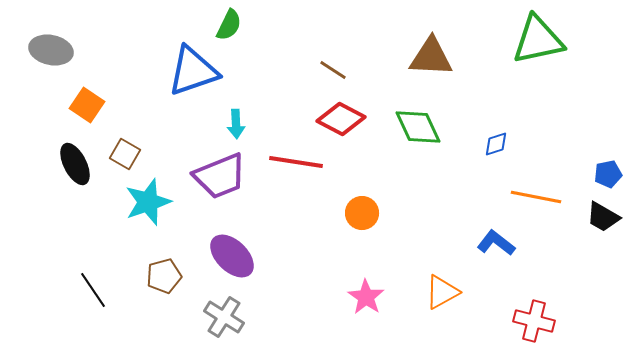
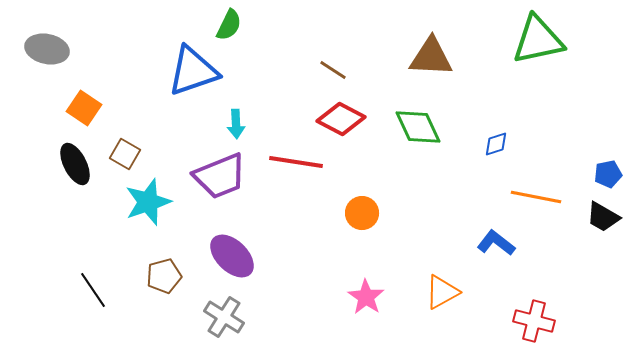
gray ellipse: moved 4 px left, 1 px up
orange square: moved 3 px left, 3 px down
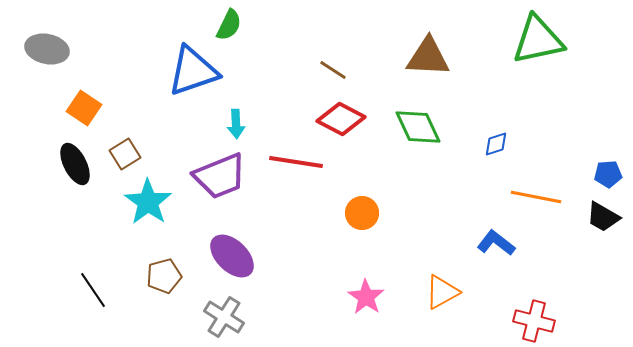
brown triangle: moved 3 px left
brown square: rotated 28 degrees clockwise
blue pentagon: rotated 8 degrees clockwise
cyan star: rotated 18 degrees counterclockwise
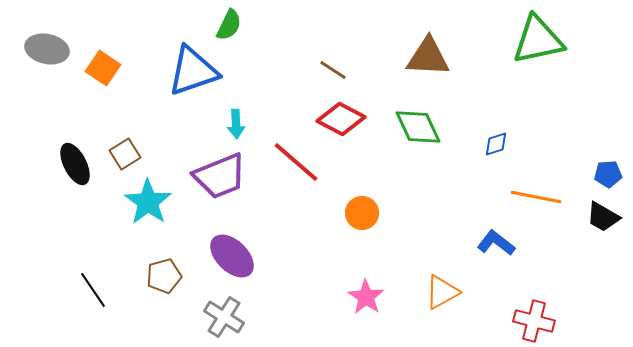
orange square: moved 19 px right, 40 px up
red line: rotated 32 degrees clockwise
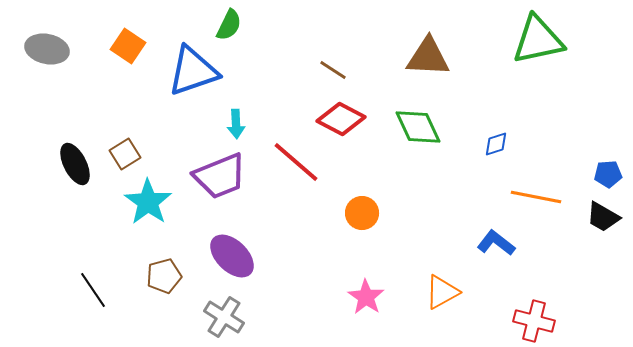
orange square: moved 25 px right, 22 px up
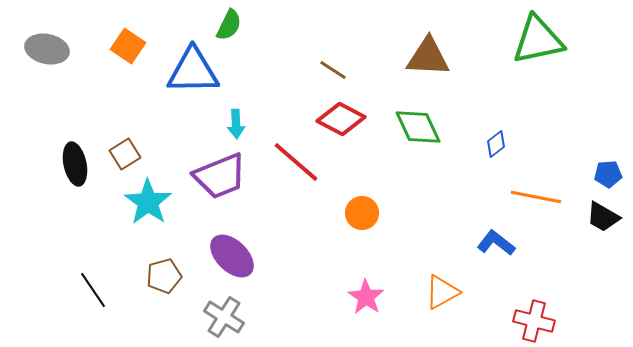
blue triangle: rotated 18 degrees clockwise
blue diamond: rotated 20 degrees counterclockwise
black ellipse: rotated 15 degrees clockwise
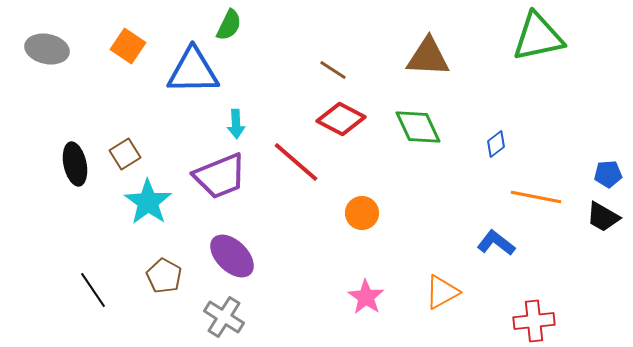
green triangle: moved 3 px up
brown pentagon: rotated 28 degrees counterclockwise
red cross: rotated 21 degrees counterclockwise
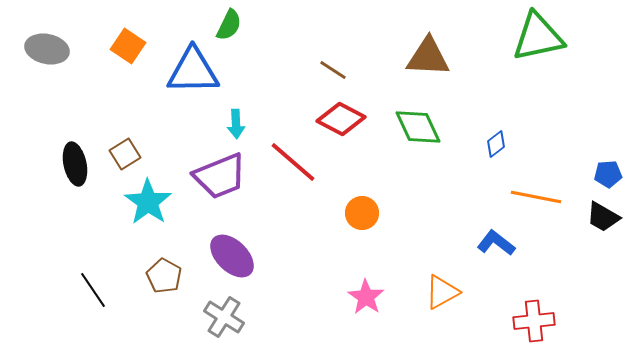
red line: moved 3 px left
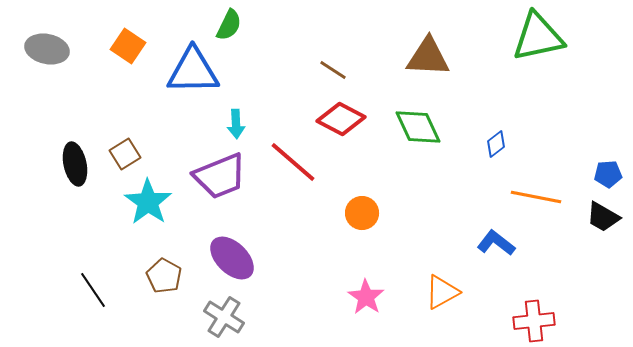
purple ellipse: moved 2 px down
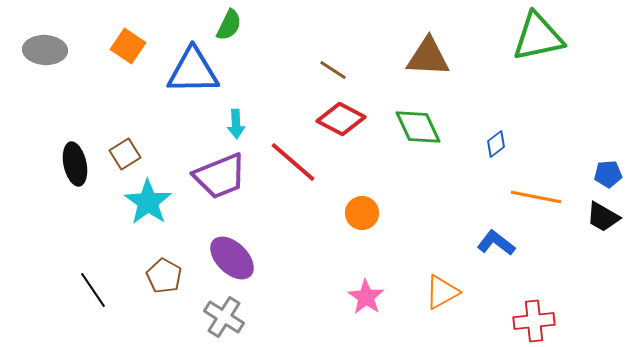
gray ellipse: moved 2 px left, 1 px down; rotated 9 degrees counterclockwise
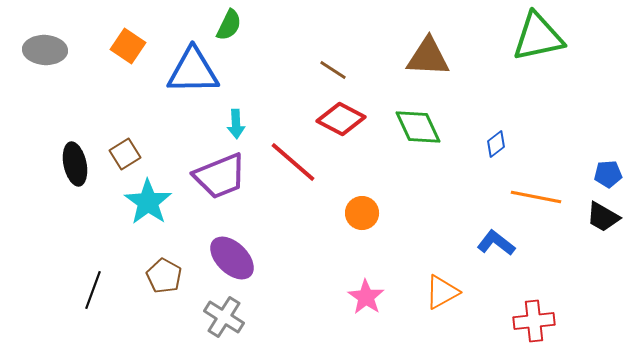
black line: rotated 54 degrees clockwise
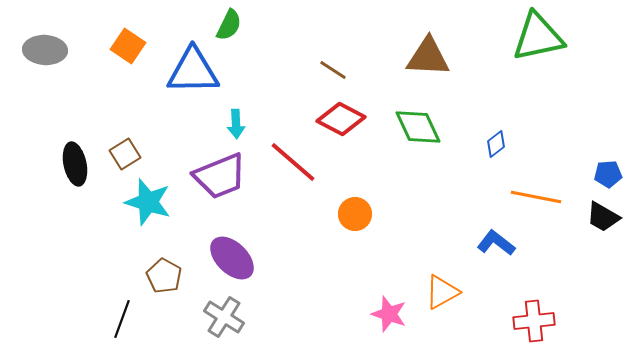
cyan star: rotated 18 degrees counterclockwise
orange circle: moved 7 px left, 1 px down
black line: moved 29 px right, 29 px down
pink star: moved 23 px right, 17 px down; rotated 15 degrees counterclockwise
